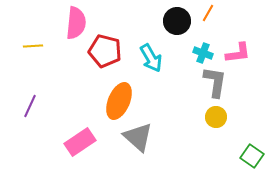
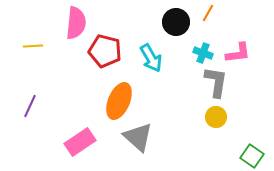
black circle: moved 1 px left, 1 px down
gray L-shape: moved 1 px right
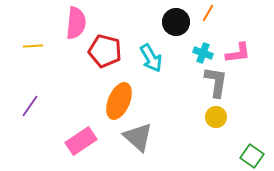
purple line: rotated 10 degrees clockwise
pink rectangle: moved 1 px right, 1 px up
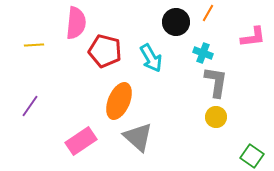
yellow line: moved 1 px right, 1 px up
pink L-shape: moved 15 px right, 16 px up
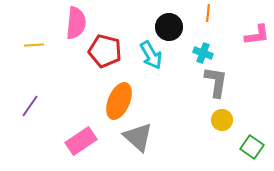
orange line: rotated 24 degrees counterclockwise
black circle: moved 7 px left, 5 px down
pink L-shape: moved 4 px right, 2 px up
cyan arrow: moved 3 px up
yellow circle: moved 6 px right, 3 px down
green square: moved 9 px up
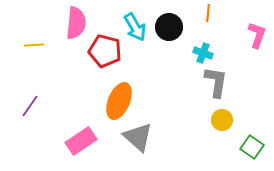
pink L-shape: rotated 64 degrees counterclockwise
cyan arrow: moved 16 px left, 28 px up
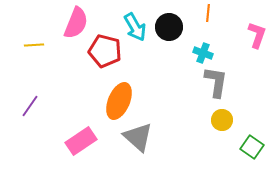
pink semicircle: rotated 16 degrees clockwise
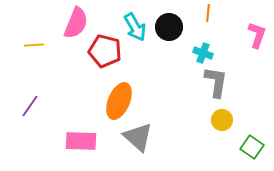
pink rectangle: rotated 36 degrees clockwise
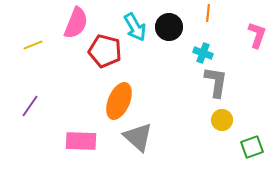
yellow line: moved 1 px left; rotated 18 degrees counterclockwise
green square: rotated 35 degrees clockwise
